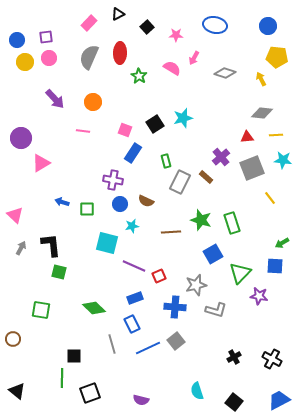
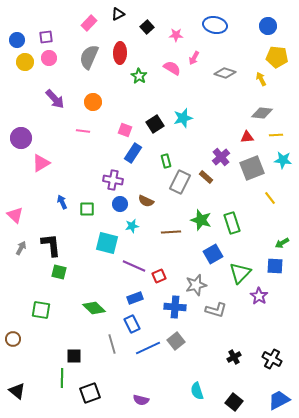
blue arrow at (62, 202): rotated 48 degrees clockwise
purple star at (259, 296): rotated 24 degrees clockwise
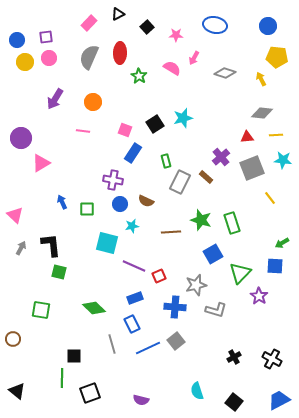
purple arrow at (55, 99): rotated 75 degrees clockwise
